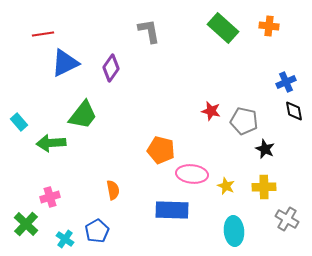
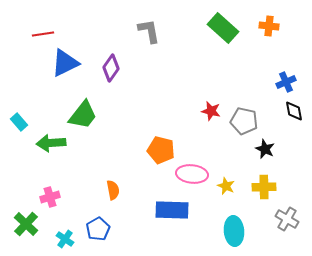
blue pentagon: moved 1 px right, 2 px up
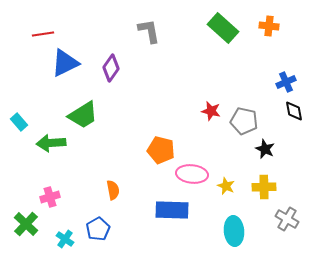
green trapezoid: rotated 20 degrees clockwise
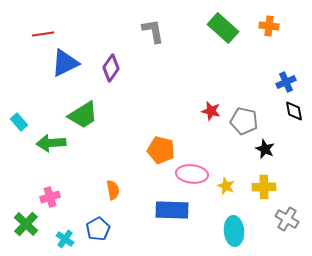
gray L-shape: moved 4 px right
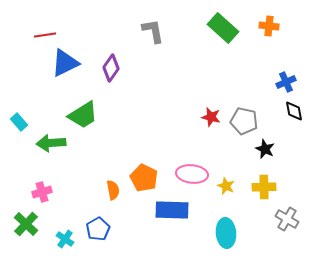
red line: moved 2 px right, 1 px down
red star: moved 6 px down
orange pentagon: moved 17 px left, 28 px down; rotated 12 degrees clockwise
pink cross: moved 8 px left, 5 px up
cyan ellipse: moved 8 px left, 2 px down
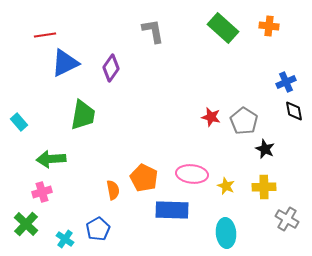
green trapezoid: rotated 48 degrees counterclockwise
gray pentagon: rotated 20 degrees clockwise
green arrow: moved 16 px down
